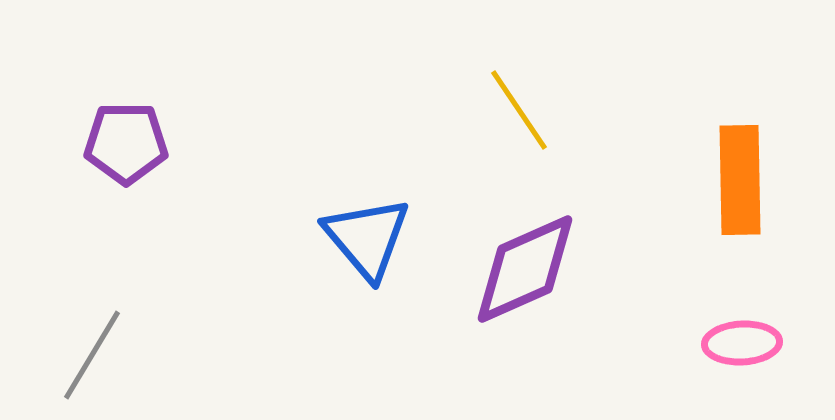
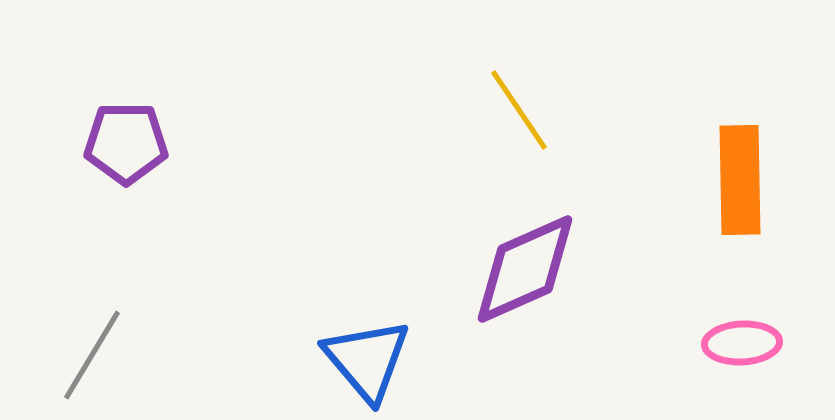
blue triangle: moved 122 px down
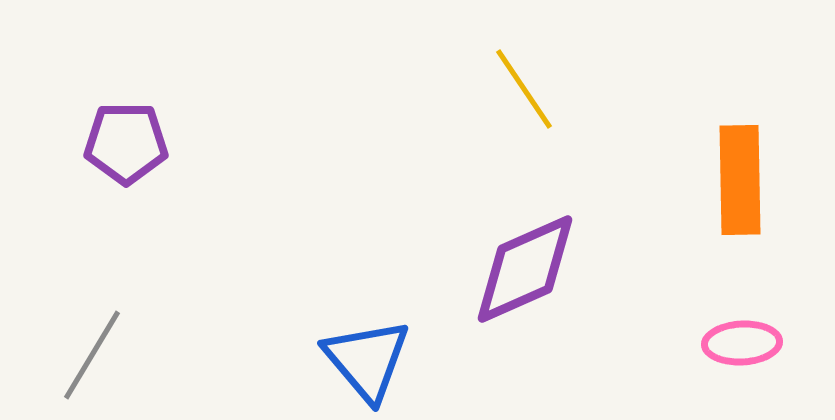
yellow line: moved 5 px right, 21 px up
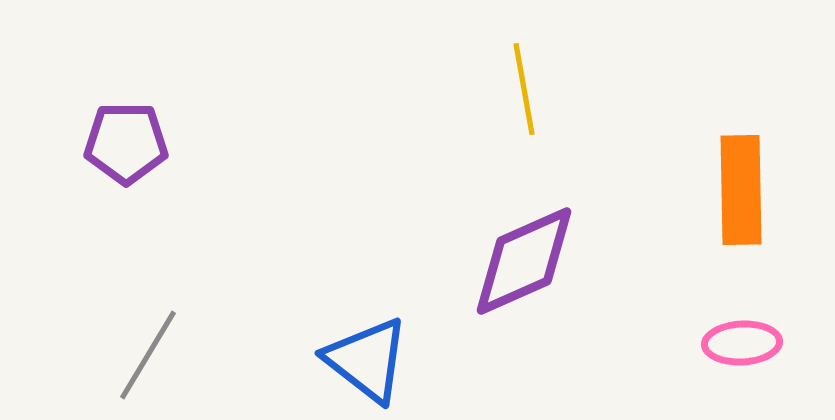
yellow line: rotated 24 degrees clockwise
orange rectangle: moved 1 px right, 10 px down
purple diamond: moved 1 px left, 8 px up
gray line: moved 56 px right
blue triangle: rotated 12 degrees counterclockwise
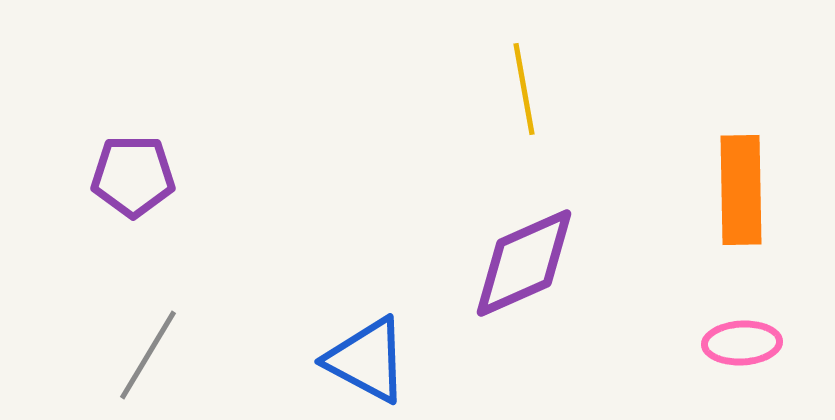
purple pentagon: moved 7 px right, 33 px down
purple diamond: moved 2 px down
blue triangle: rotated 10 degrees counterclockwise
